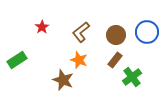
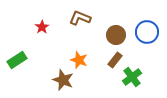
brown L-shape: moved 1 px left, 14 px up; rotated 60 degrees clockwise
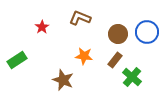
brown circle: moved 2 px right, 1 px up
orange star: moved 5 px right, 4 px up; rotated 12 degrees counterclockwise
green cross: rotated 12 degrees counterclockwise
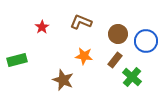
brown L-shape: moved 1 px right, 4 px down
blue circle: moved 1 px left, 9 px down
green rectangle: rotated 18 degrees clockwise
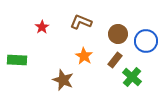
orange star: rotated 24 degrees clockwise
green rectangle: rotated 18 degrees clockwise
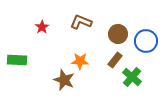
orange star: moved 4 px left, 5 px down; rotated 30 degrees counterclockwise
brown star: moved 1 px right
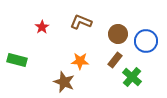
green rectangle: rotated 12 degrees clockwise
brown star: moved 2 px down
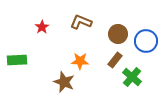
green rectangle: rotated 18 degrees counterclockwise
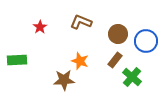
red star: moved 2 px left
orange star: rotated 18 degrees clockwise
brown star: moved 2 px up; rotated 25 degrees counterclockwise
